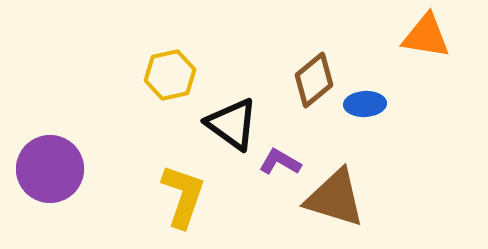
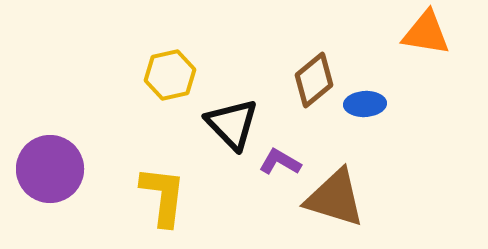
orange triangle: moved 3 px up
black triangle: rotated 10 degrees clockwise
yellow L-shape: moved 20 px left; rotated 12 degrees counterclockwise
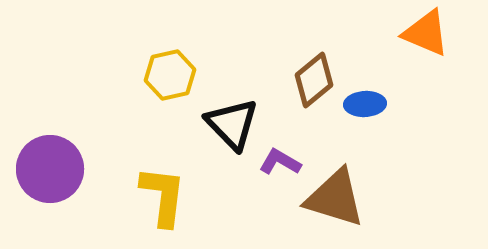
orange triangle: rotated 14 degrees clockwise
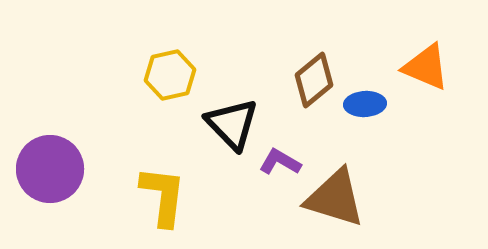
orange triangle: moved 34 px down
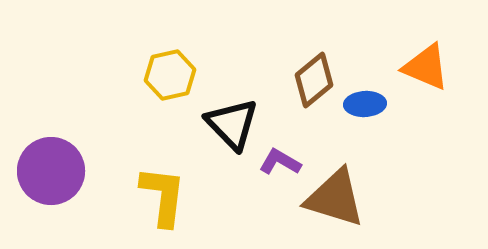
purple circle: moved 1 px right, 2 px down
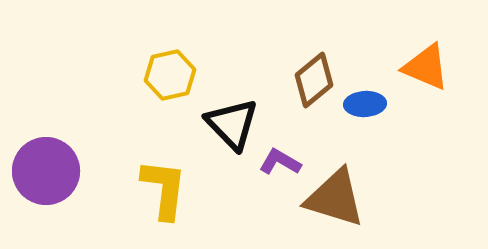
purple circle: moved 5 px left
yellow L-shape: moved 1 px right, 7 px up
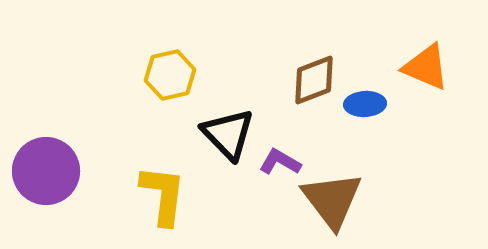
brown diamond: rotated 18 degrees clockwise
black triangle: moved 4 px left, 10 px down
yellow L-shape: moved 1 px left, 6 px down
brown triangle: moved 3 px left, 2 px down; rotated 36 degrees clockwise
